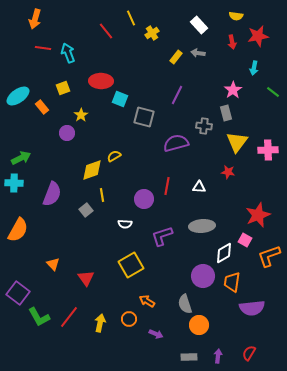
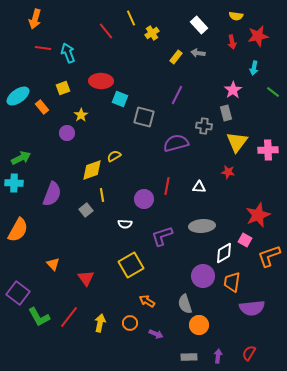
orange circle at (129, 319): moved 1 px right, 4 px down
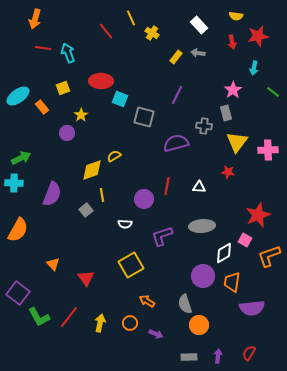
yellow cross at (152, 33): rotated 24 degrees counterclockwise
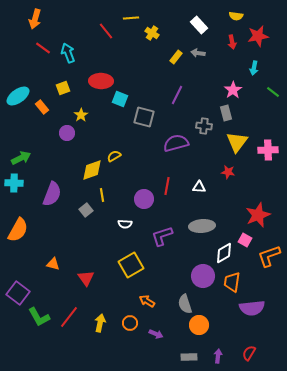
yellow line at (131, 18): rotated 70 degrees counterclockwise
red line at (43, 48): rotated 28 degrees clockwise
orange triangle at (53, 264): rotated 32 degrees counterclockwise
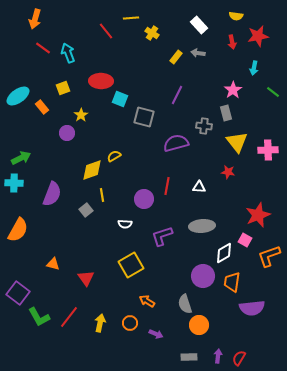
yellow triangle at (237, 142): rotated 15 degrees counterclockwise
red semicircle at (249, 353): moved 10 px left, 5 px down
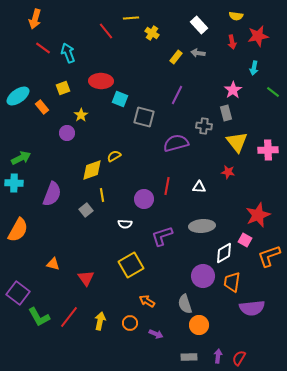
yellow arrow at (100, 323): moved 2 px up
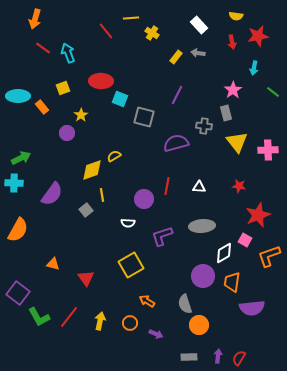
cyan ellipse at (18, 96): rotated 35 degrees clockwise
red star at (228, 172): moved 11 px right, 14 px down
purple semicircle at (52, 194): rotated 15 degrees clockwise
white semicircle at (125, 224): moved 3 px right, 1 px up
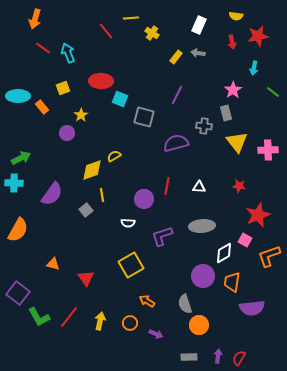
white rectangle at (199, 25): rotated 66 degrees clockwise
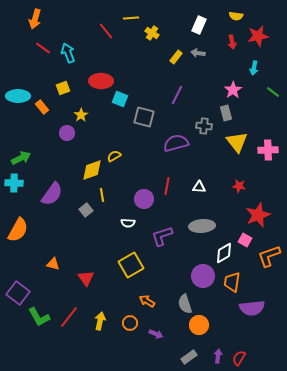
gray rectangle at (189, 357): rotated 35 degrees counterclockwise
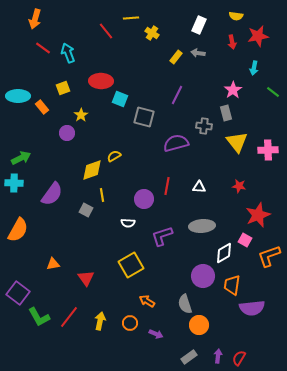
gray square at (86, 210): rotated 24 degrees counterclockwise
orange triangle at (53, 264): rotated 24 degrees counterclockwise
orange trapezoid at (232, 282): moved 3 px down
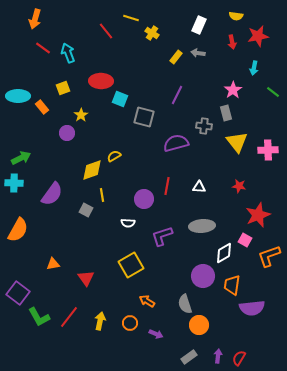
yellow line at (131, 18): rotated 21 degrees clockwise
